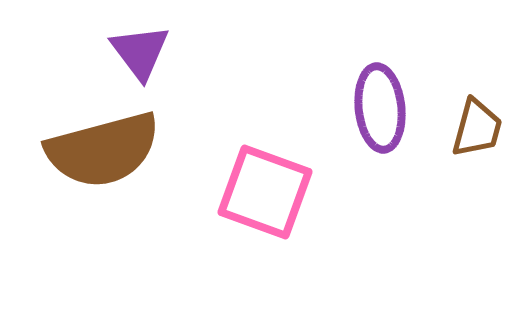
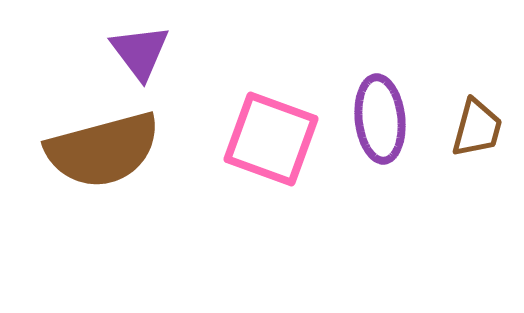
purple ellipse: moved 11 px down
pink square: moved 6 px right, 53 px up
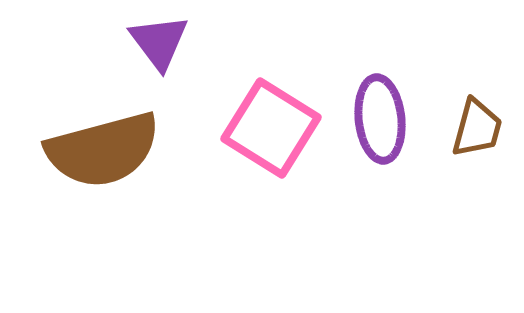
purple triangle: moved 19 px right, 10 px up
pink square: moved 11 px up; rotated 12 degrees clockwise
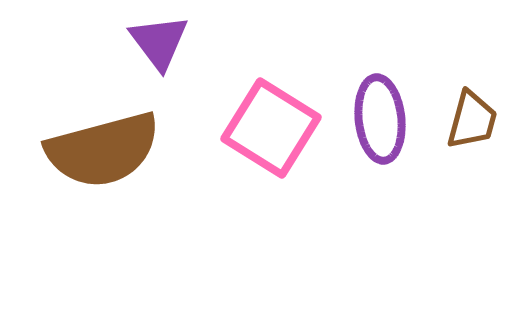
brown trapezoid: moved 5 px left, 8 px up
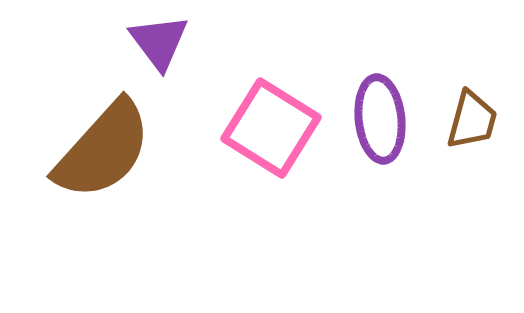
brown semicircle: rotated 33 degrees counterclockwise
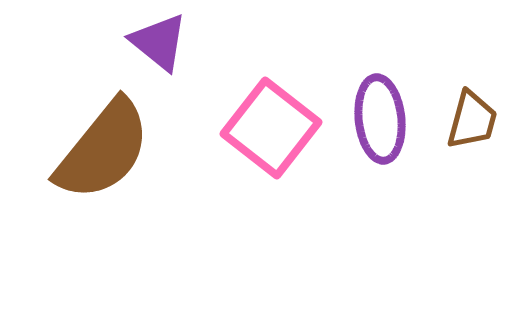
purple triangle: rotated 14 degrees counterclockwise
pink square: rotated 6 degrees clockwise
brown semicircle: rotated 3 degrees counterclockwise
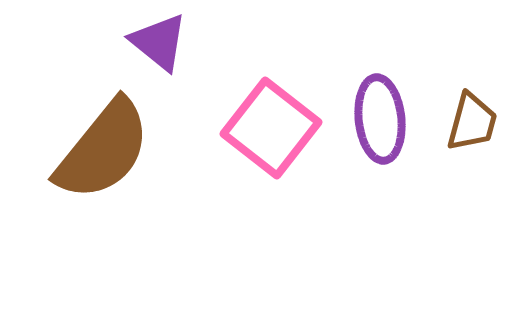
brown trapezoid: moved 2 px down
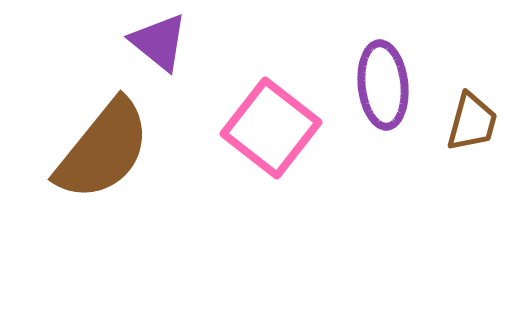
purple ellipse: moved 3 px right, 34 px up
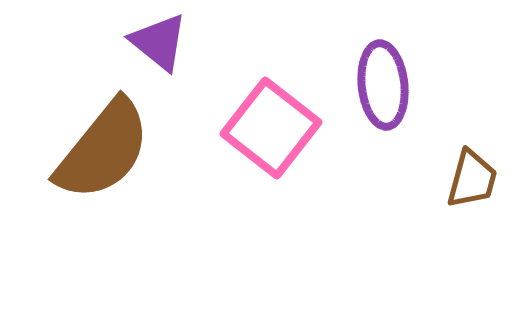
brown trapezoid: moved 57 px down
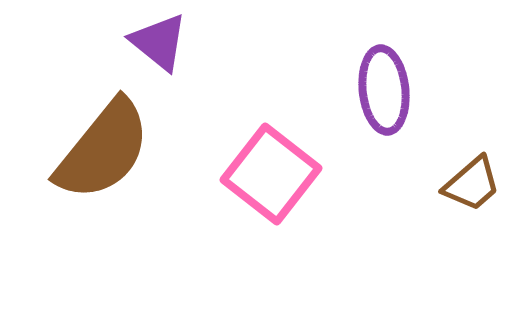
purple ellipse: moved 1 px right, 5 px down
pink square: moved 46 px down
brown trapezoid: moved 5 px down; rotated 34 degrees clockwise
